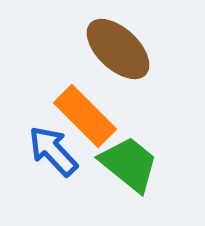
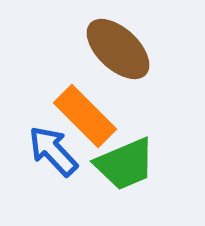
green trapezoid: moved 4 px left; rotated 118 degrees clockwise
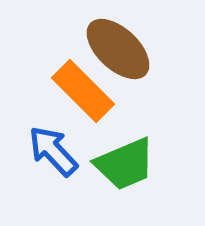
orange rectangle: moved 2 px left, 25 px up
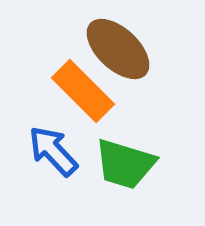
green trapezoid: rotated 40 degrees clockwise
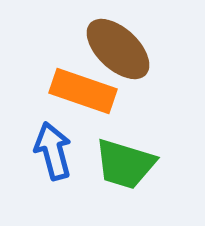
orange rectangle: rotated 26 degrees counterclockwise
blue arrow: rotated 28 degrees clockwise
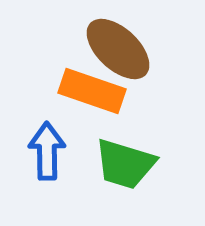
orange rectangle: moved 9 px right
blue arrow: moved 6 px left; rotated 14 degrees clockwise
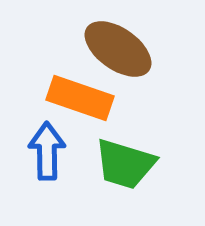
brown ellipse: rotated 8 degrees counterclockwise
orange rectangle: moved 12 px left, 7 px down
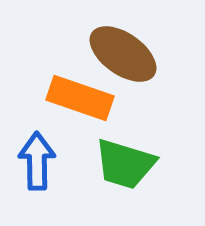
brown ellipse: moved 5 px right, 5 px down
blue arrow: moved 10 px left, 10 px down
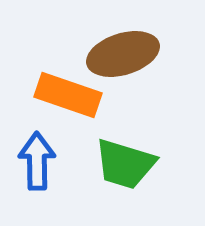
brown ellipse: rotated 52 degrees counterclockwise
orange rectangle: moved 12 px left, 3 px up
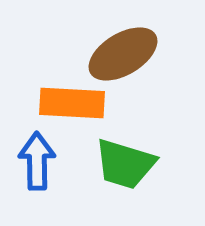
brown ellipse: rotated 14 degrees counterclockwise
orange rectangle: moved 4 px right, 8 px down; rotated 16 degrees counterclockwise
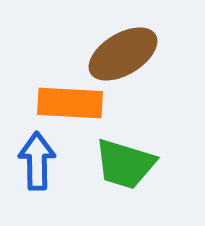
orange rectangle: moved 2 px left
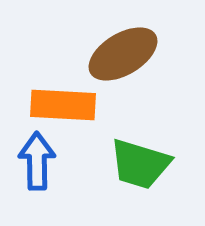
orange rectangle: moved 7 px left, 2 px down
green trapezoid: moved 15 px right
